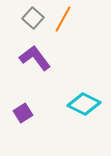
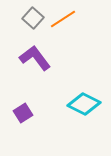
orange line: rotated 28 degrees clockwise
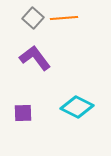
orange line: moved 1 px right, 1 px up; rotated 28 degrees clockwise
cyan diamond: moved 7 px left, 3 px down
purple square: rotated 30 degrees clockwise
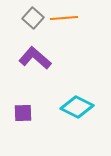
purple L-shape: rotated 12 degrees counterclockwise
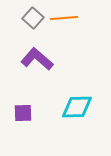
purple L-shape: moved 2 px right, 1 px down
cyan diamond: rotated 28 degrees counterclockwise
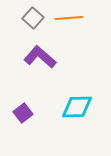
orange line: moved 5 px right
purple L-shape: moved 3 px right, 2 px up
purple square: rotated 36 degrees counterclockwise
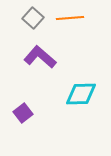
orange line: moved 1 px right
cyan diamond: moved 4 px right, 13 px up
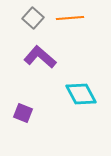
cyan diamond: rotated 64 degrees clockwise
purple square: rotated 30 degrees counterclockwise
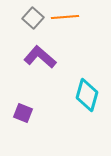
orange line: moved 5 px left, 1 px up
cyan diamond: moved 6 px right, 1 px down; rotated 44 degrees clockwise
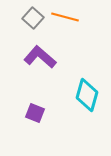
orange line: rotated 20 degrees clockwise
purple square: moved 12 px right
